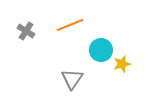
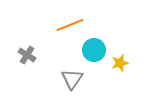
gray cross: moved 1 px right, 24 px down
cyan circle: moved 7 px left
yellow star: moved 2 px left, 1 px up
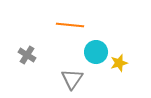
orange line: rotated 28 degrees clockwise
cyan circle: moved 2 px right, 2 px down
yellow star: moved 1 px left
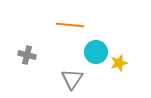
gray cross: rotated 18 degrees counterclockwise
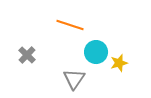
orange line: rotated 12 degrees clockwise
gray cross: rotated 30 degrees clockwise
gray triangle: moved 2 px right
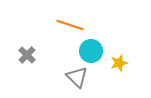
cyan circle: moved 5 px left, 1 px up
gray triangle: moved 3 px right, 2 px up; rotated 20 degrees counterclockwise
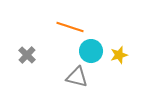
orange line: moved 2 px down
yellow star: moved 8 px up
gray triangle: rotated 30 degrees counterclockwise
